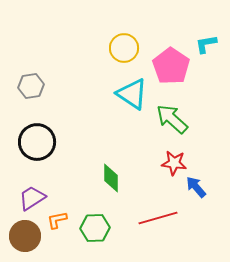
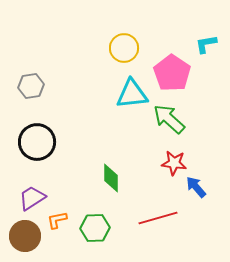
pink pentagon: moved 1 px right, 7 px down
cyan triangle: rotated 40 degrees counterclockwise
green arrow: moved 3 px left
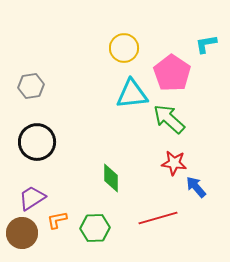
brown circle: moved 3 px left, 3 px up
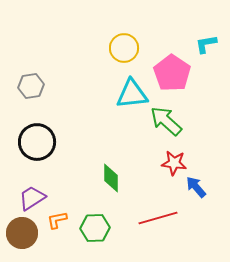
green arrow: moved 3 px left, 2 px down
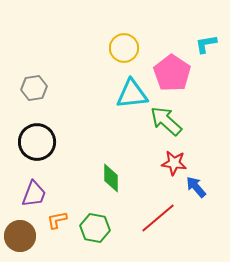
gray hexagon: moved 3 px right, 2 px down
purple trapezoid: moved 2 px right, 4 px up; rotated 144 degrees clockwise
red line: rotated 24 degrees counterclockwise
green hexagon: rotated 12 degrees clockwise
brown circle: moved 2 px left, 3 px down
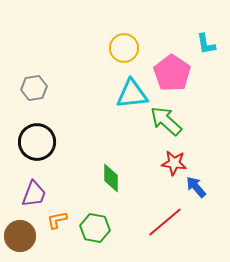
cyan L-shape: rotated 90 degrees counterclockwise
red line: moved 7 px right, 4 px down
